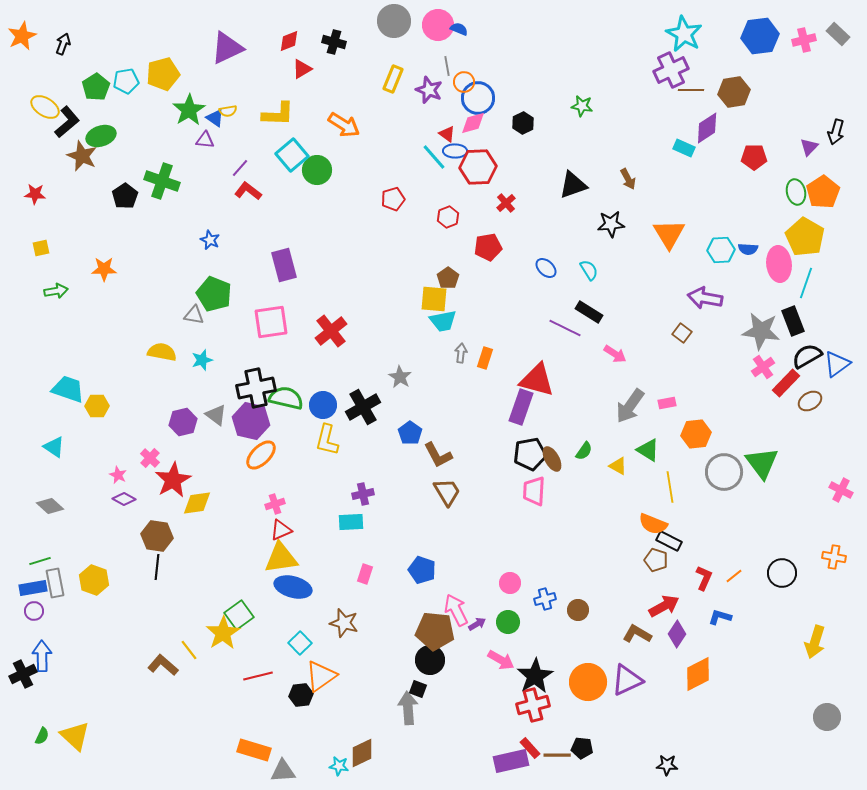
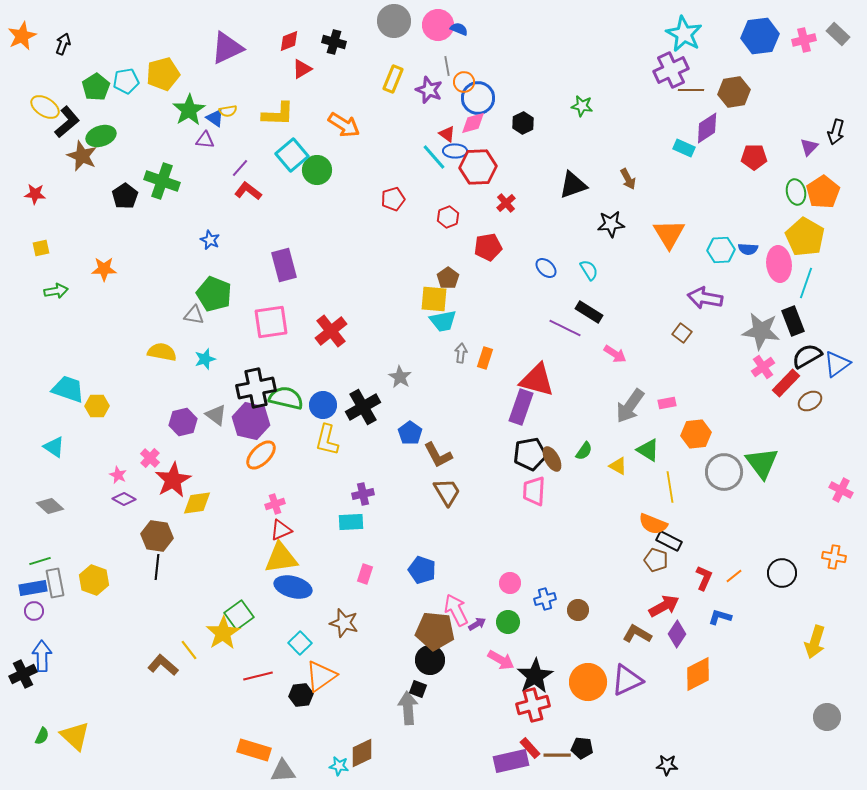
cyan star at (202, 360): moved 3 px right, 1 px up
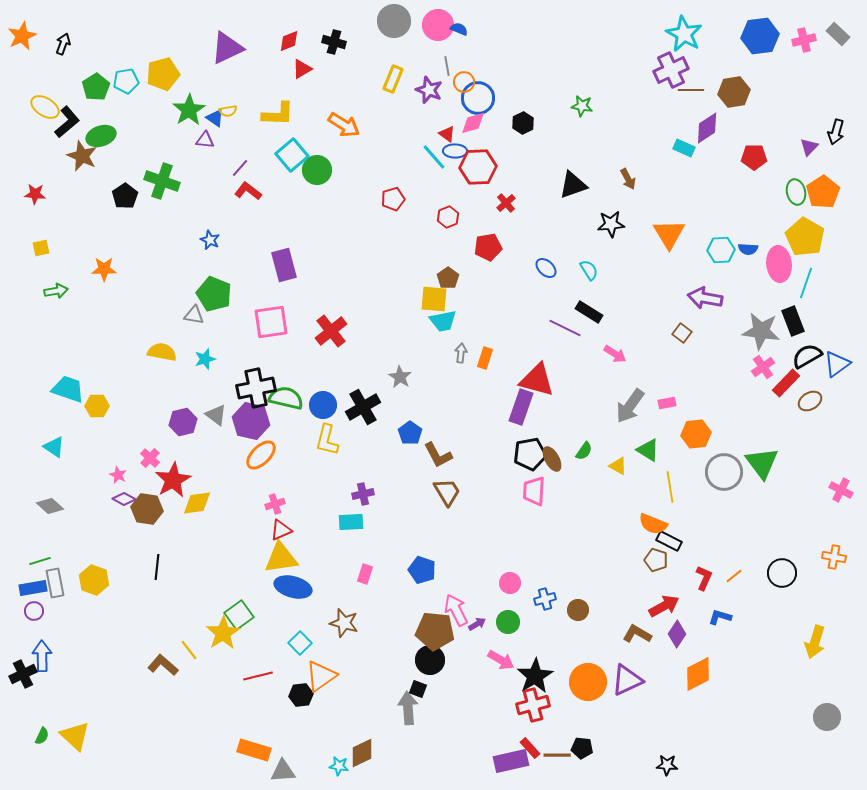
brown hexagon at (157, 536): moved 10 px left, 27 px up
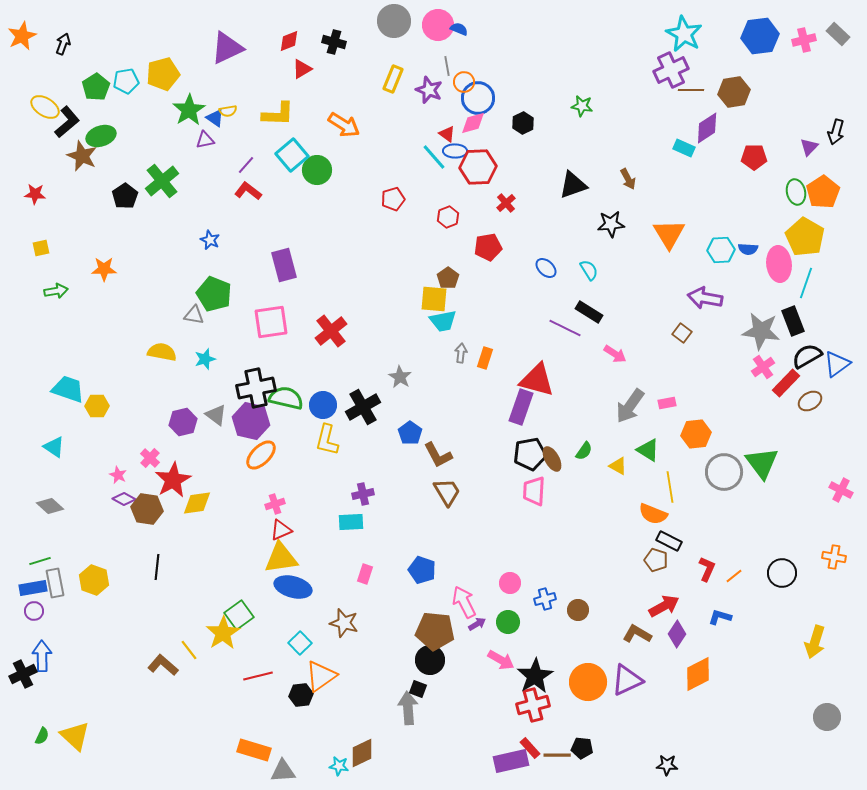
purple triangle at (205, 140): rotated 18 degrees counterclockwise
purple line at (240, 168): moved 6 px right, 3 px up
green cross at (162, 181): rotated 32 degrees clockwise
orange semicircle at (653, 524): moved 10 px up
red L-shape at (704, 578): moved 3 px right, 9 px up
pink arrow at (456, 610): moved 8 px right, 8 px up
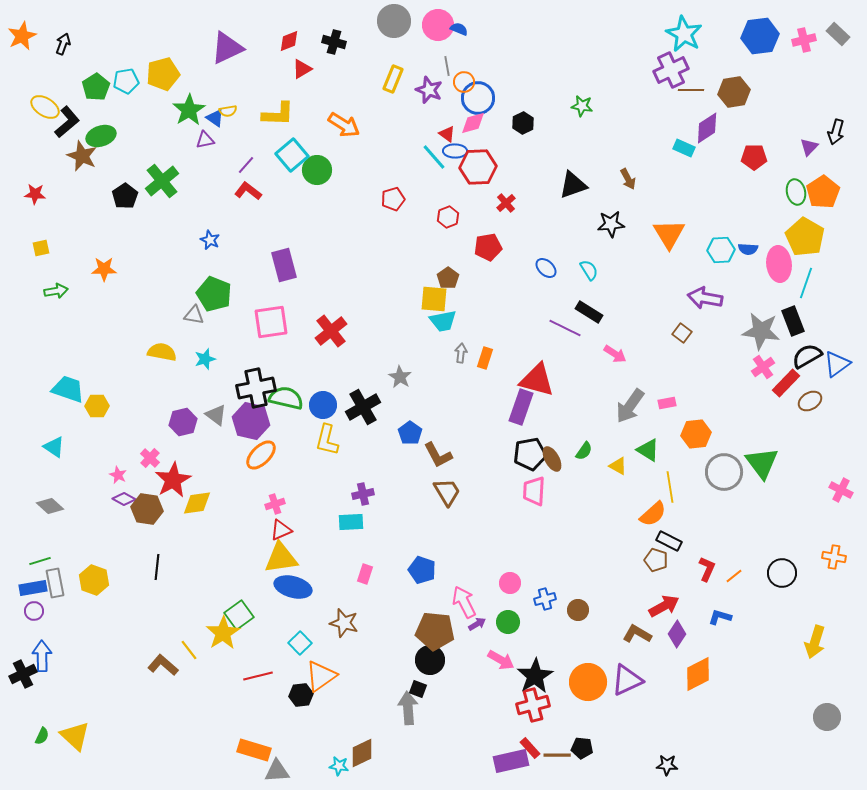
orange semicircle at (653, 514): rotated 64 degrees counterclockwise
gray triangle at (283, 771): moved 6 px left
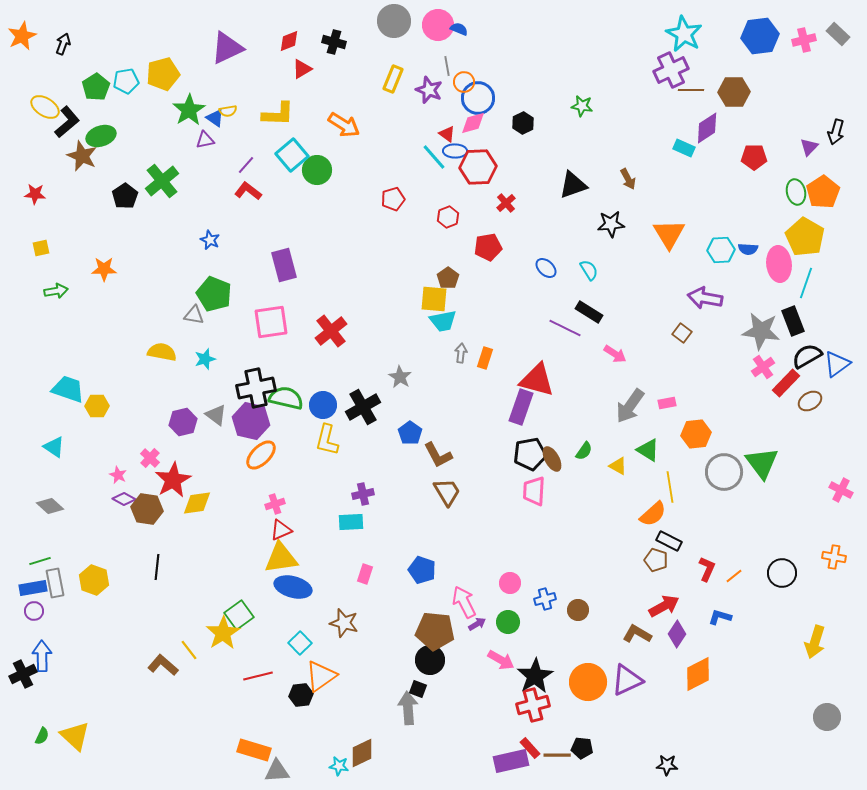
brown hexagon at (734, 92): rotated 8 degrees clockwise
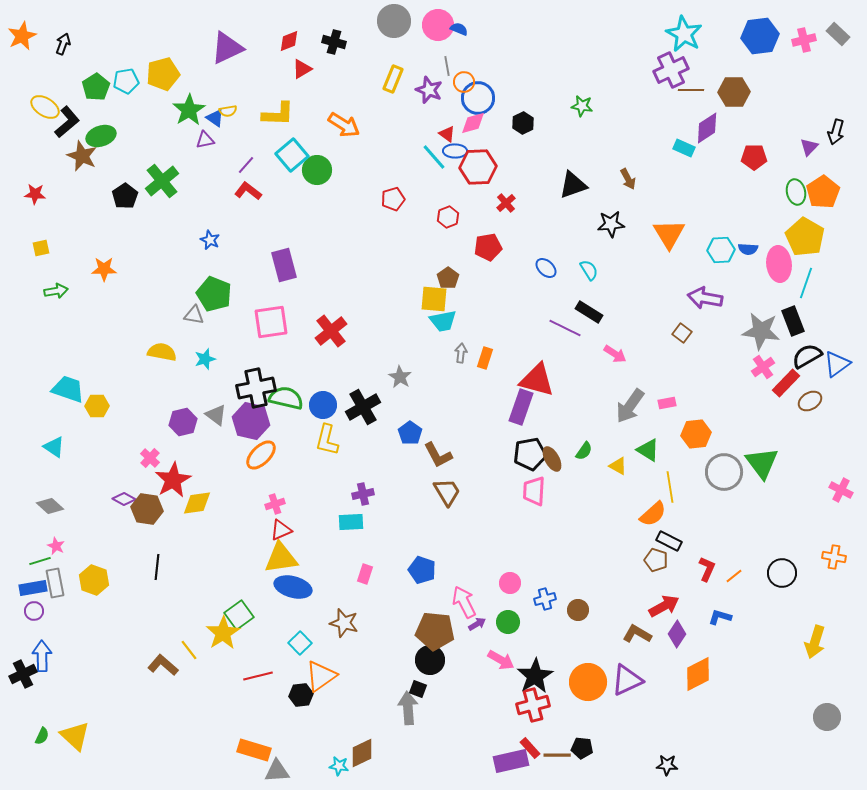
pink star at (118, 475): moved 62 px left, 71 px down
